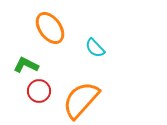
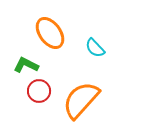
orange ellipse: moved 5 px down
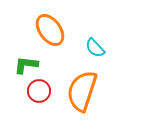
orange ellipse: moved 3 px up
green L-shape: rotated 20 degrees counterclockwise
orange semicircle: moved 1 px right, 9 px up; rotated 24 degrees counterclockwise
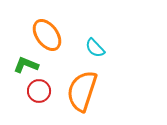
orange ellipse: moved 3 px left, 5 px down
green L-shape: rotated 15 degrees clockwise
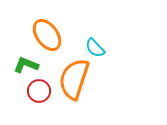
orange semicircle: moved 8 px left, 12 px up
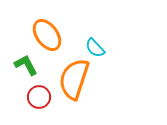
green L-shape: rotated 40 degrees clockwise
red circle: moved 6 px down
